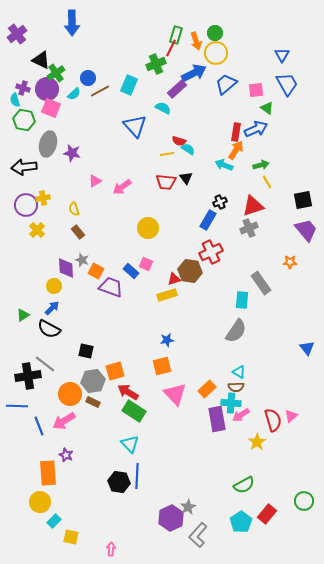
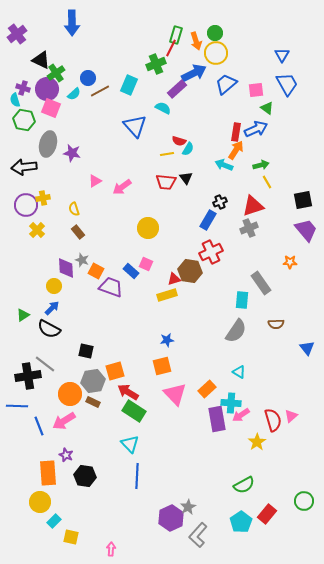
cyan semicircle at (188, 149): rotated 88 degrees clockwise
brown semicircle at (236, 387): moved 40 px right, 63 px up
black hexagon at (119, 482): moved 34 px left, 6 px up
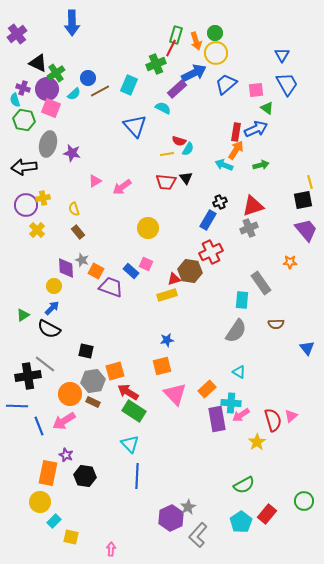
black triangle at (41, 60): moved 3 px left, 3 px down
yellow line at (267, 182): moved 43 px right; rotated 16 degrees clockwise
orange rectangle at (48, 473): rotated 15 degrees clockwise
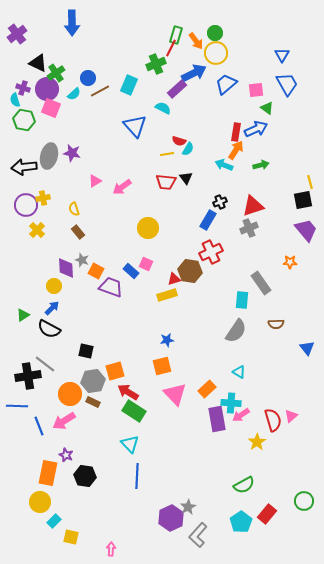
orange arrow at (196, 41): rotated 18 degrees counterclockwise
gray ellipse at (48, 144): moved 1 px right, 12 px down
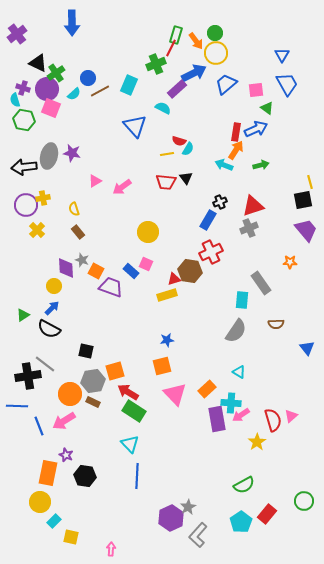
yellow circle at (148, 228): moved 4 px down
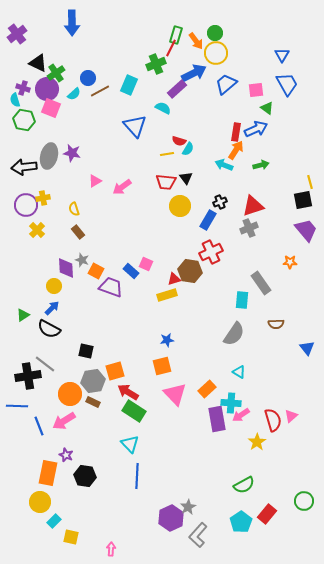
yellow circle at (148, 232): moved 32 px right, 26 px up
gray semicircle at (236, 331): moved 2 px left, 3 px down
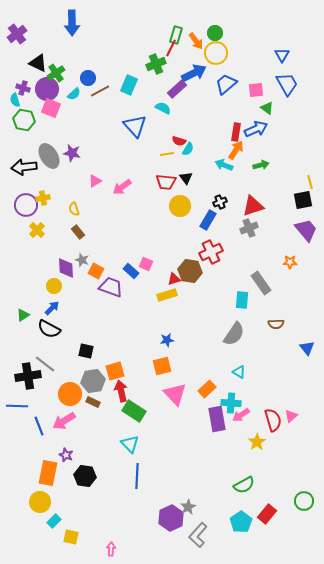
gray ellipse at (49, 156): rotated 45 degrees counterclockwise
red arrow at (128, 392): moved 7 px left, 1 px up; rotated 45 degrees clockwise
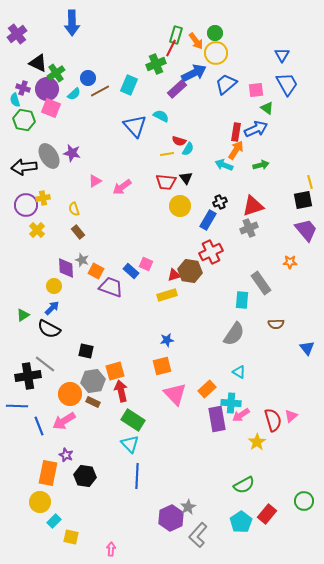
cyan semicircle at (163, 108): moved 2 px left, 8 px down
red triangle at (174, 279): moved 4 px up
green rectangle at (134, 411): moved 1 px left, 9 px down
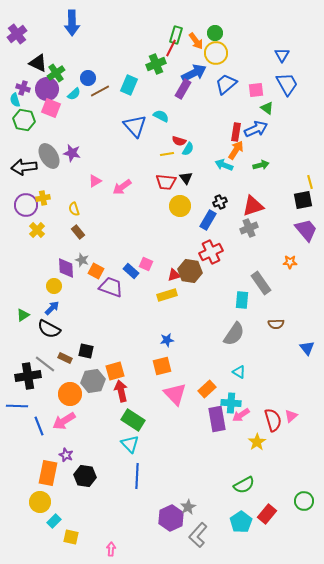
purple rectangle at (177, 89): moved 6 px right; rotated 18 degrees counterclockwise
brown rectangle at (93, 402): moved 28 px left, 44 px up
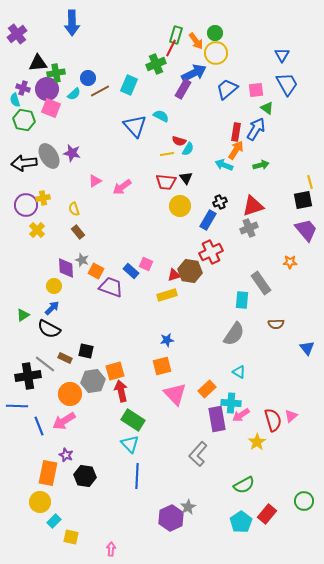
black triangle at (38, 63): rotated 30 degrees counterclockwise
green cross at (56, 73): rotated 24 degrees clockwise
blue trapezoid at (226, 84): moved 1 px right, 5 px down
blue arrow at (256, 129): rotated 35 degrees counterclockwise
black arrow at (24, 167): moved 4 px up
gray L-shape at (198, 535): moved 81 px up
